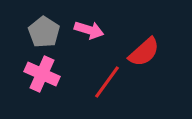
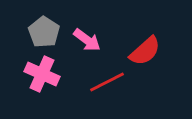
pink arrow: moved 2 px left, 10 px down; rotated 20 degrees clockwise
red semicircle: moved 1 px right, 1 px up
red line: rotated 27 degrees clockwise
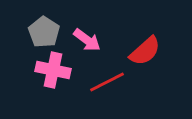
pink cross: moved 11 px right, 4 px up; rotated 12 degrees counterclockwise
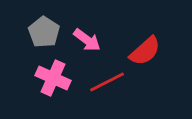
pink cross: moved 8 px down; rotated 12 degrees clockwise
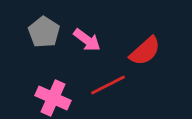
pink cross: moved 20 px down
red line: moved 1 px right, 3 px down
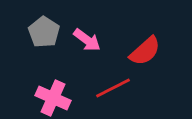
red line: moved 5 px right, 3 px down
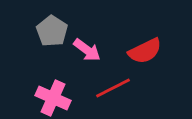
gray pentagon: moved 8 px right, 1 px up
pink arrow: moved 10 px down
red semicircle: rotated 16 degrees clockwise
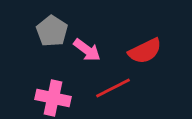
pink cross: rotated 12 degrees counterclockwise
